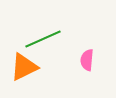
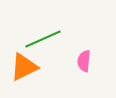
pink semicircle: moved 3 px left, 1 px down
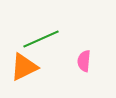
green line: moved 2 px left
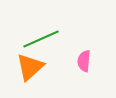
orange triangle: moved 6 px right; rotated 16 degrees counterclockwise
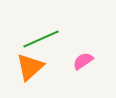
pink semicircle: moved 1 px left; rotated 50 degrees clockwise
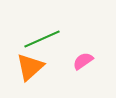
green line: moved 1 px right
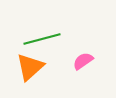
green line: rotated 9 degrees clockwise
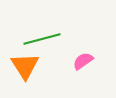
orange triangle: moved 5 px left, 1 px up; rotated 20 degrees counterclockwise
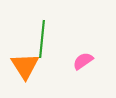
green line: rotated 69 degrees counterclockwise
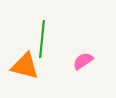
orange triangle: rotated 44 degrees counterclockwise
